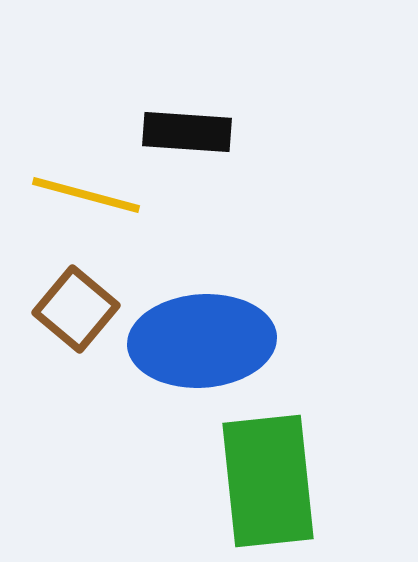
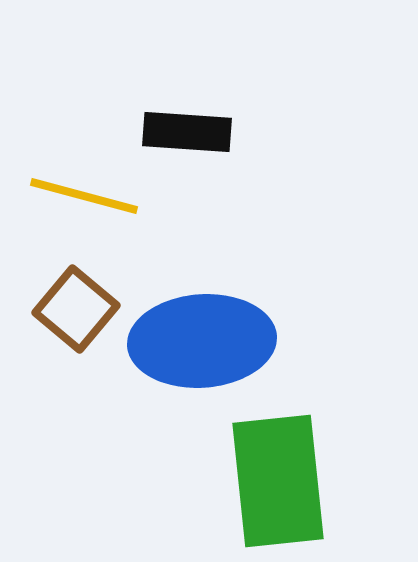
yellow line: moved 2 px left, 1 px down
green rectangle: moved 10 px right
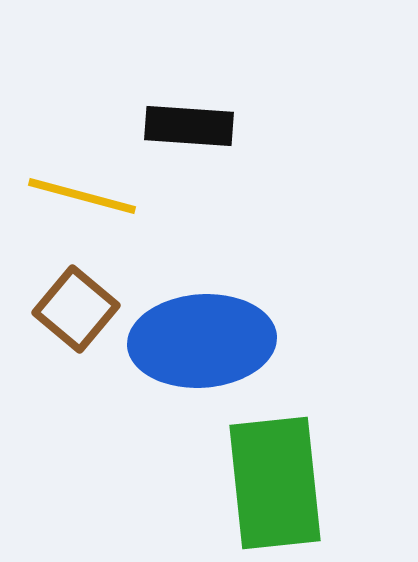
black rectangle: moved 2 px right, 6 px up
yellow line: moved 2 px left
green rectangle: moved 3 px left, 2 px down
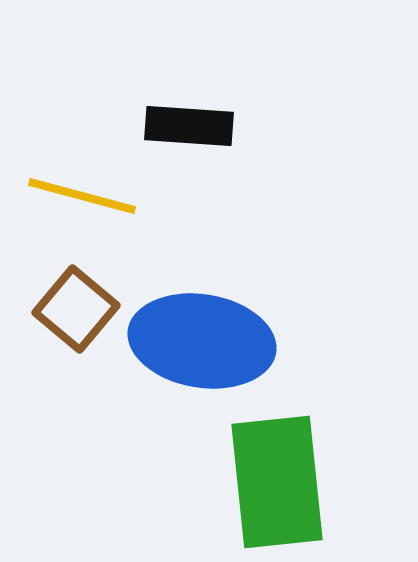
blue ellipse: rotated 13 degrees clockwise
green rectangle: moved 2 px right, 1 px up
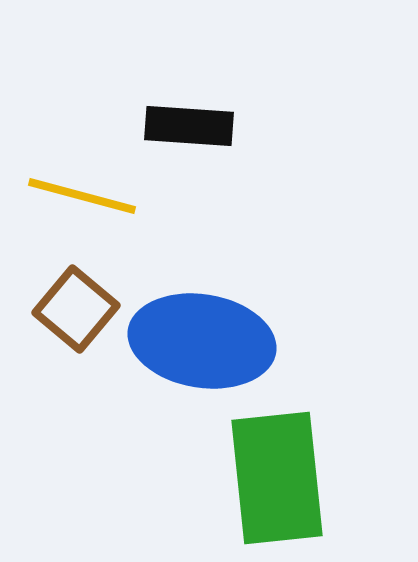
green rectangle: moved 4 px up
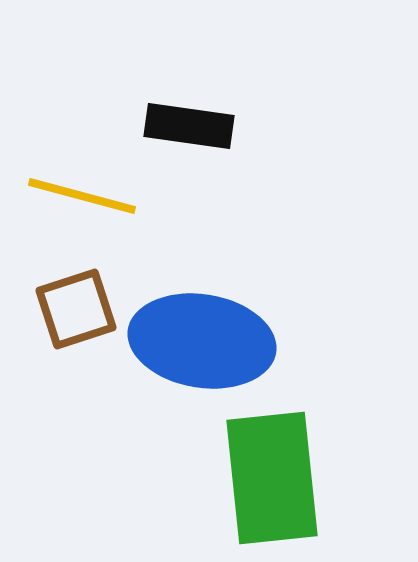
black rectangle: rotated 4 degrees clockwise
brown square: rotated 32 degrees clockwise
green rectangle: moved 5 px left
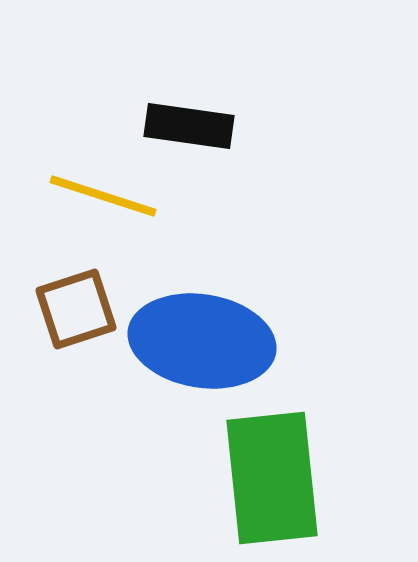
yellow line: moved 21 px right; rotated 3 degrees clockwise
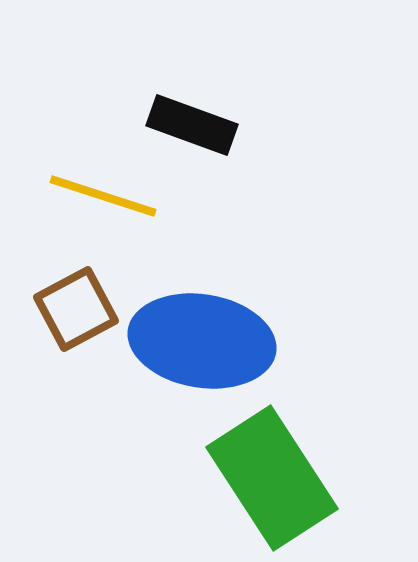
black rectangle: moved 3 px right, 1 px up; rotated 12 degrees clockwise
brown square: rotated 10 degrees counterclockwise
green rectangle: rotated 27 degrees counterclockwise
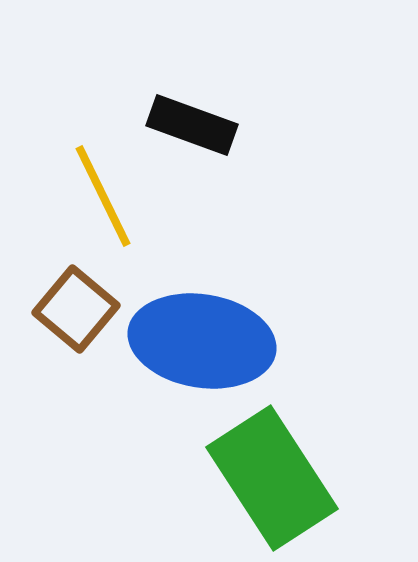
yellow line: rotated 46 degrees clockwise
brown square: rotated 22 degrees counterclockwise
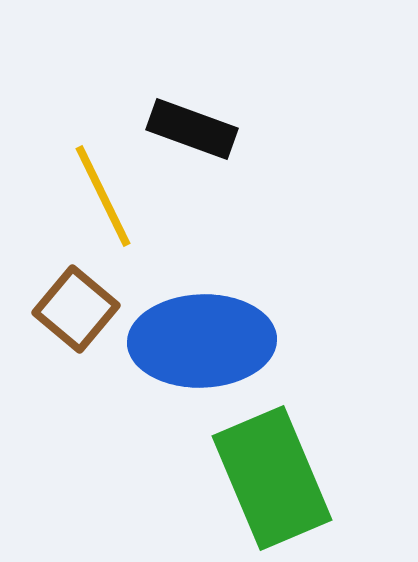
black rectangle: moved 4 px down
blue ellipse: rotated 11 degrees counterclockwise
green rectangle: rotated 10 degrees clockwise
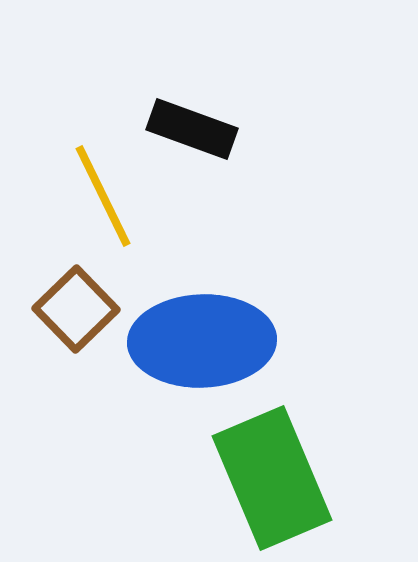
brown square: rotated 6 degrees clockwise
